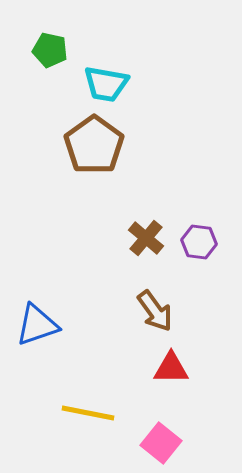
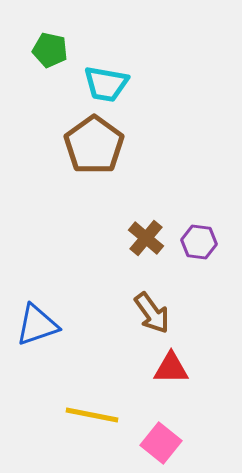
brown arrow: moved 3 px left, 2 px down
yellow line: moved 4 px right, 2 px down
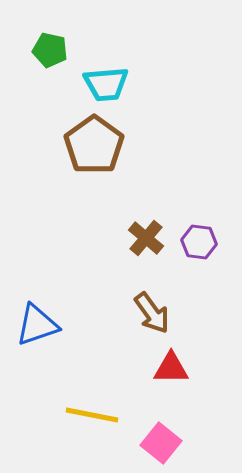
cyan trapezoid: rotated 15 degrees counterclockwise
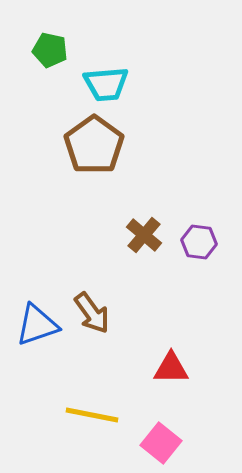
brown cross: moved 2 px left, 3 px up
brown arrow: moved 60 px left
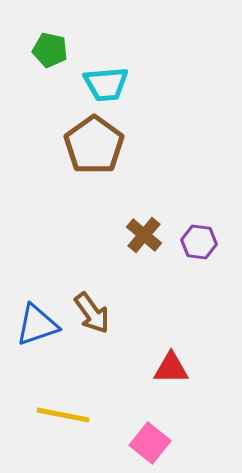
yellow line: moved 29 px left
pink square: moved 11 px left
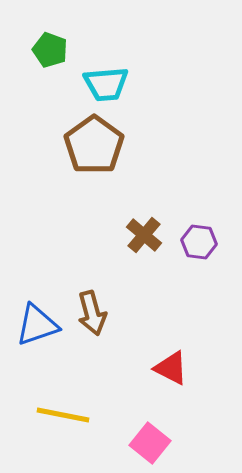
green pentagon: rotated 8 degrees clockwise
brown arrow: rotated 21 degrees clockwise
red triangle: rotated 27 degrees clockwise
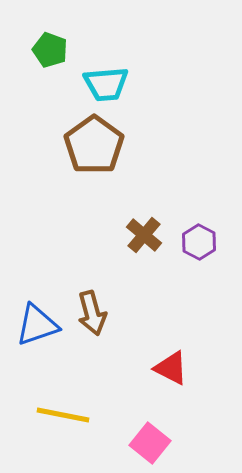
purple hexagon: rotated 20 degrees clockwise
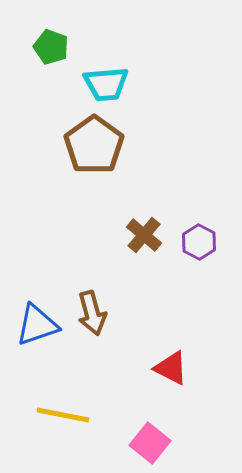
green pentagon: moved 1 px right, 3 px up
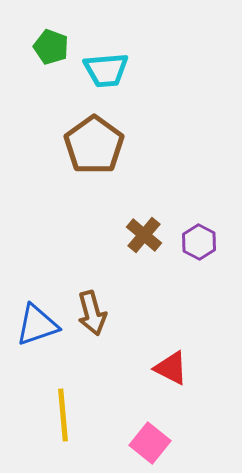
cyan trapezoid: moved 14 px up
yellow line: rotated 74 degrees clockwise
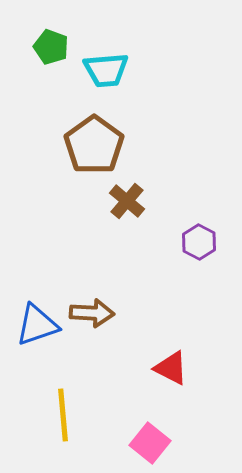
brown cross: moved 17 px left, 34 px up
brown arrow: rotated 72 degrees counterclockwise
